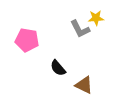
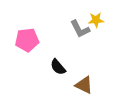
yellow star: moved 2 px down
pink pentagon: rotated 15 degrees counterclockwise
black semicircle: moved 1 px up
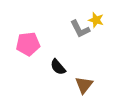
yellow star: rotated 21 degrees clockwise
pink pentagon: moved 1 px right, 4 px down
brown triangle: rotated 42 degrees clockwise
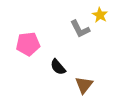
yellow star: moved 4 px right, 5 px up; rotated 14 degrees clockwise
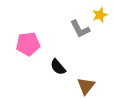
yellow star: rotated 21 degrees clockwise
brown triangle: moved 2 px right, 1 px down
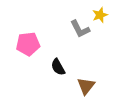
black semicircle: rotated 12 degrees clockwise
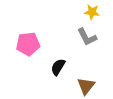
yellow star: moved 8 px left, 3 px up; rotated 28 degrees clockwise
gray L-shape: moved 7 px right, 8 px down
black semicircle: rotated 60 degrees clockwise
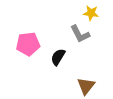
yellow star: moved 1 px left, 1 px down
gray L-shape: moved 7 px left, 3 px up
black semicircle: moved 10 px up
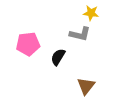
gray L-shape: rotated 50 degrees counterclockwise
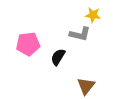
yellow star: moved 2 px right, 2 px down
